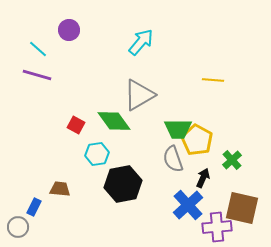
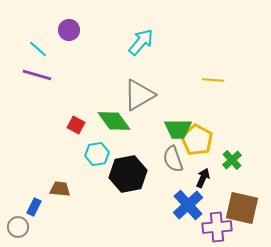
black hexagon: moved 5 px right, 10 px up
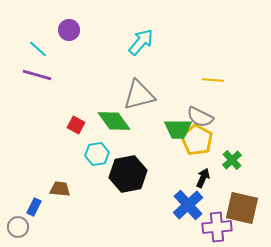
gray triangle: rotated 16 degrees clockwise
gray semicircle: moved 27 px right, 42 px up; rotated 44 degrees counterclockwise
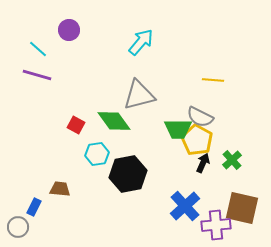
black arrow: moved 15 px up
blue cross: moved 3 px left, 1 px down
purple cross: moved 1 px left, 2 px up
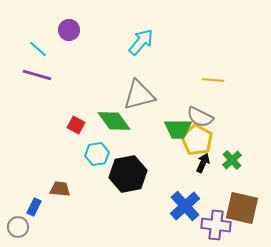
purple cross: rotated 12 degrees clockwise
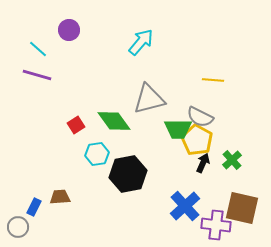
gray triangle: moved 10 px right, 4 px down
red square: rotated 30 degrees clockwise
brown trapezoid: moved 8 px down; rotated 10 degrees counterclockwise
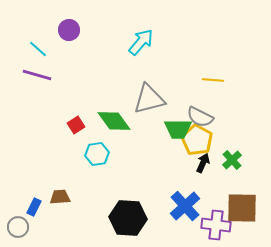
black hexagon: moved 44 px down; rotated 15 degrees clockwise
brown square: rotated 12 degrees counterclockwise
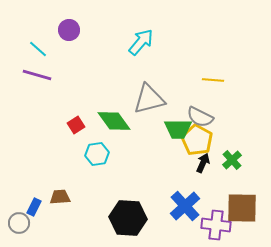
gray circle: moved 1 px right, 4 px up
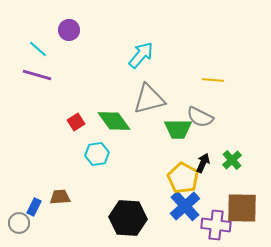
cyan arrow: moved 13 px down
red square: moved 3 px up
yellow pentagon: moved 14 px left, 38 px down
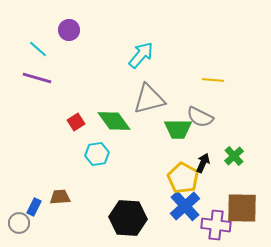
purple line: moved 3 px down
green cross: moved 2 px right, 4 px up
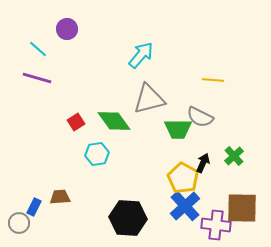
purple circle: moved 2 px left, 1 px up
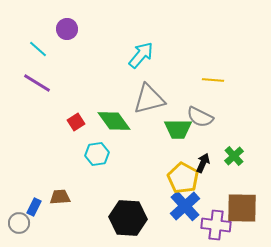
purple line: moved 5 px down; rotated 16 degrees clockwise
